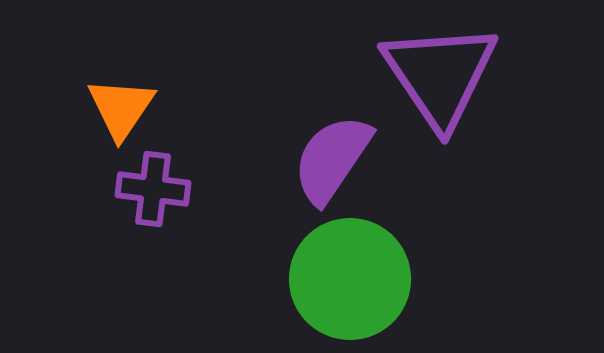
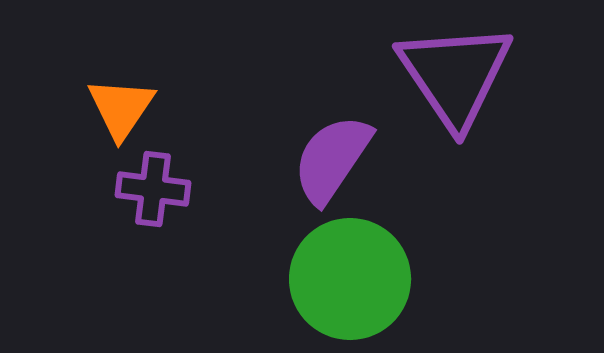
purple triangle: moved 15 px right
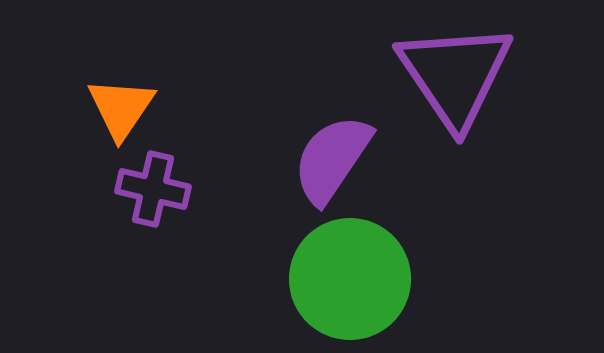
purple cross: rotated 6 degrees clockwise
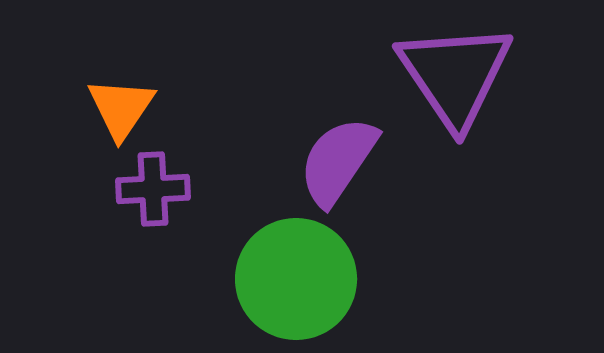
purple semicircle: moved 6 px right, 2 px down
purple cross: rotated 16 degrees counterclockwise
green circle: moved 54 px left
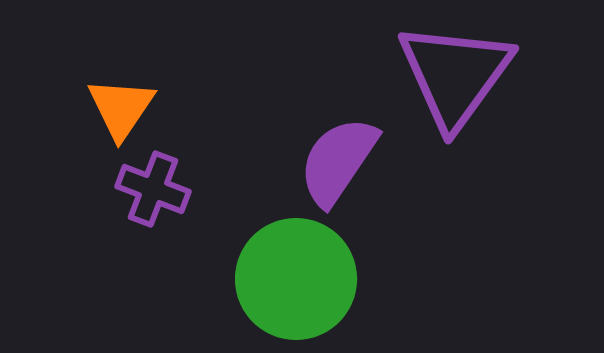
purple triangle: rotated 10 degrees clockwise
purple cross: rotated 24 degrees clockwise
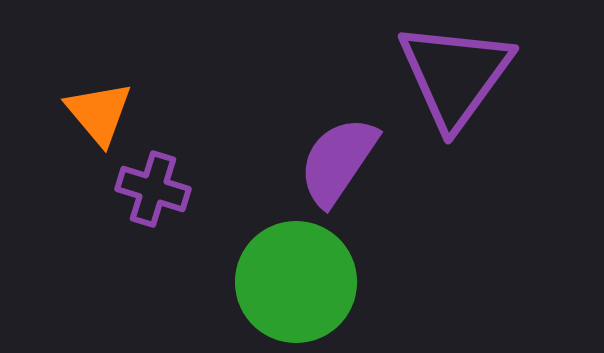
orange triangle: moved 22 px left, 5 px down; rotated 14 degrees counterclockwise
purple cross: rotated 4 degrees counterclockwise
green circle: moved 3 px down
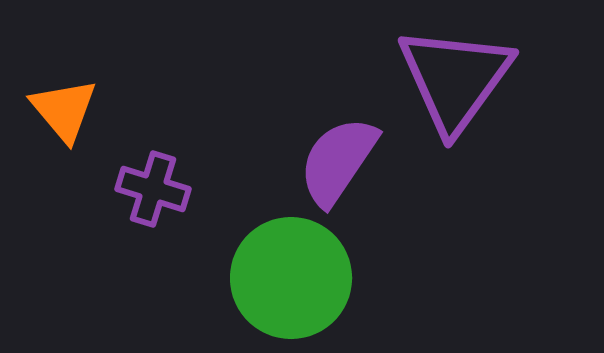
purple triangle: moved 4 px down
orange triangle: moved 35 px left, 3 px up
green circle: moved 5 px left, 4 px up
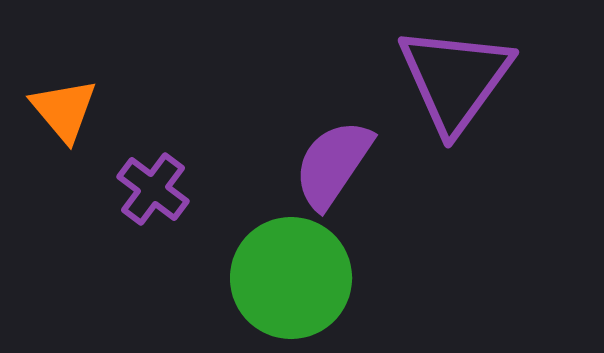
purple semicircle: moved 5 px left, 3 px down
purple cross: rotated 20 degrees clockwise
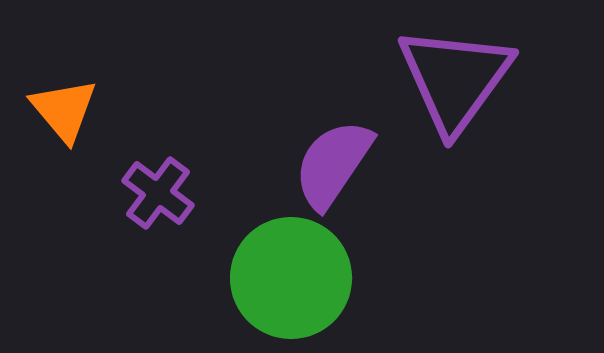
purple cross: moved 5 px right, 4 px down
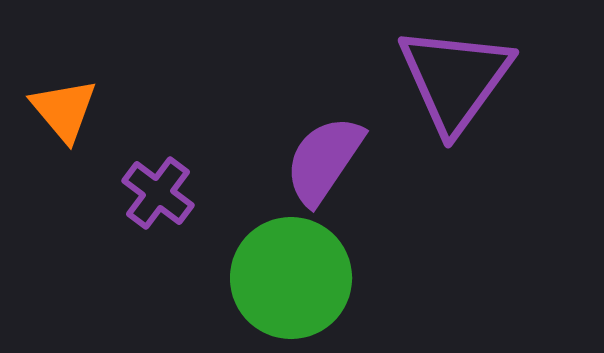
purple semicircle: moved 9 px left, 4 px up
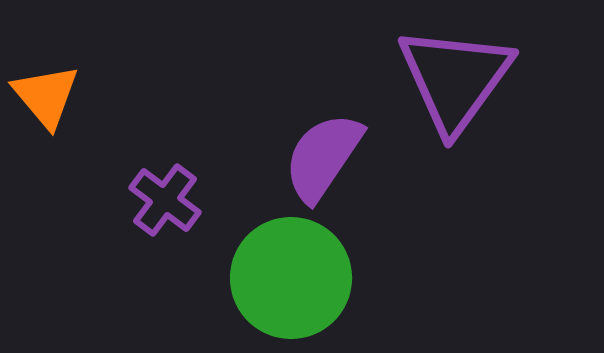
orange triangle: moved 18 px left, 14 px up
purple semicircle: moved 1 px left, 3 px up
purple cross: moved 7 px right, 7 px down
